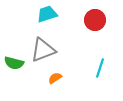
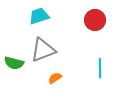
cyan trapezoid: moved 8 px left, 2 px down
cyan line: rotated 18 degrees counterclockwise
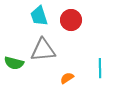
cyan trapezoid: rotated 90 degrees counterclockwise
red circle: moved 24 px left
gray triangle: rotated 16 degrees clockwise
orange semicircle: moved 12 px right
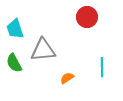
cyan trapezoid: moved 24 px left, 13 px down
red circle: moved 16 px right, 3 px up
green semicircle: rotated 48 degrees clockwise
cyan line: moved 2 px right, 1 px up
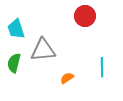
red circle: moved 2 px left, 1 px up
cyan trapezoid: moved 1 px right
green semicircle: rotated 42 degrees clockwise
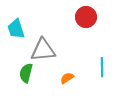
red circle: moved 1 px right, 1 px down
green semicircle: moved 12 px right, 10 px down
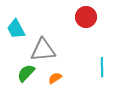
cyan trapezoid: rotated 10 degrees counterclockwise
green semicircle: rotated 30 degrees clockwise
orange semicircle: moved 12 px left
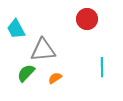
red circle: moved 1 px right, 2 px down
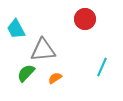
red circle: moved 2 px left
cyan line: rotated 24 degrees clockwise
